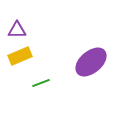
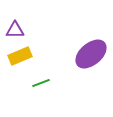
purple triangle: moved 2 px left
purple ellipse: moved 8 px up
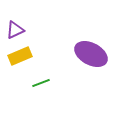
purple triangle: rotated 24 degrees counterclockwise
purple ellipse: rotated 68 degrees clockwise
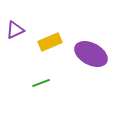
yellow rectangle: moved 30 px right, 14 px up
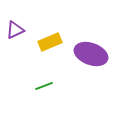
purple ellipse: rotated 8 degrees counterclockwise
green line: moved 3 px right, 3 px down
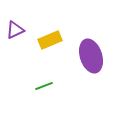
yellow rectangle: moved 2 px up
purple ellipse: moved 2 px down; rotated 52 degrees clockwise
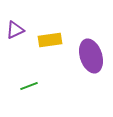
yellow rectangle: rotated 15 degrees clockwise
green line: moved 15 px left
